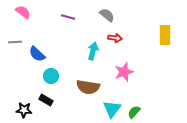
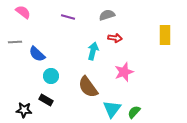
gray semicircle: rotated 56 degrees counterclockwise
brown semicircle: rotated 45 degrees clockwise
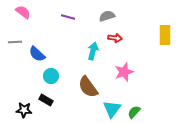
gray semicircle: moved 1 px down
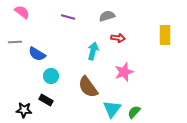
pink semicircle: moved 1 px left
red arrow: moved 3 px right
blue semicircle: rotated 12 degrees counterclockwise
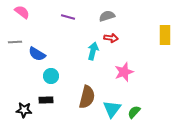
red arrow: moved 7 px left
brown semicircle: moved 1 px left, 10 px down; rotated 130 degrees counterclockwise
black rectangle: rotated 32 degrees counterclockwise
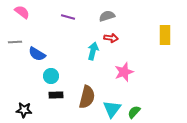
black rectangle: moved 10 px right, 5 px up
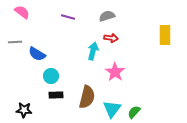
pink star: moved 9 px left; rotated 18 degrees counterclockwise
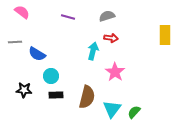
black star: moved 20 px up
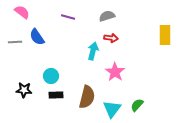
blue semicircle: moved 17 px up; rotated 24 degrees clockwise
green semicircle: moved 3 px right, 7 px up
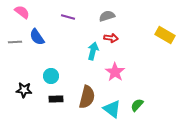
yellow rectangle: rotated 60 degrees counterclockwise
black rectangle: moved 4 px down
cyan triangle: rotated 30 degrees counterclockwise
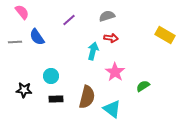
pink semicircle: rotated 14 degrees clockwise
purple line: moved 1 px right, 3 px down; rotated 56 degrees counterclockwise
green semicircle: moved 6 px right, 19 px up; rotated 16 degrees clockwise
